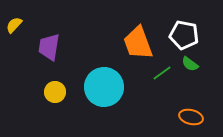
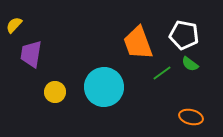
purple trapezoid: moved 18 px left, 7 px down
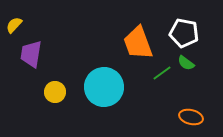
white pentagon: moved 2 px up
green semicircle: moved 4 px left, 1 px up
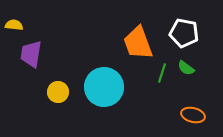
yellow semicircle: rotated 54 degrees clockwise
green semicircle: moved 5 px down
green line: rotated 36 degrees counterclockwise
yellow circle: moved 3 px right
orange ellipse: moved 2 px right, 2 px up
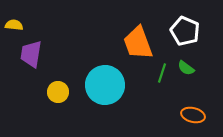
white pentagon: moved 1 px right, 2 px up; rotated 12 degrees clockwise
cyan circle: moved 1 px right, 2 px up
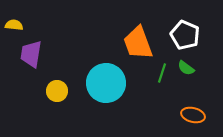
white pentagon: moved 4 px down
cyan circle: moved 1 px right, 2 px up
yellow circle: moved 1 px left, 1 px up
